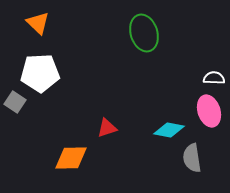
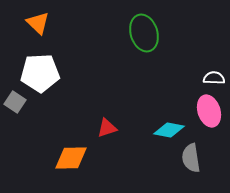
gray semicircle: moved 1 px left
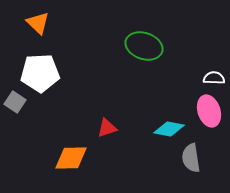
green ellipse: moved 13 px down; rotated 54 degrees counterclockwise
cyan diamond: moved 1 px up
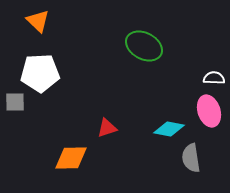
orange triangle: moved 2 px up
green ellipse: rotated 9 degrees clockwise
gray square: rotated 35 degrees counterclockwise
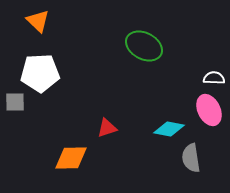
pink ellipse: moved 1 px up; rotated 8 degrees counterclockwise
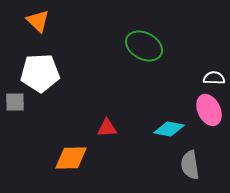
red triangle: rotated 15 degrees clockwise
gray semicircle: moved 1 px left, 7 px down
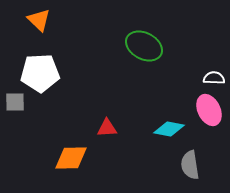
orange triangle: moved 1 px right, 1 px up
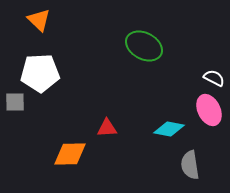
white semicircle: rotated 25 degrees clockwise
orange diamond: moved 1 px left, 4 px up
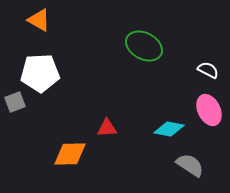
orange triangle: rotated 15 degrees counterclockwise
white semicircle: moved 6 px left, 8 px up
gray square: rotated 20 degrees counterclockwise
gray semicircle: rotated 132 degrees clockwise
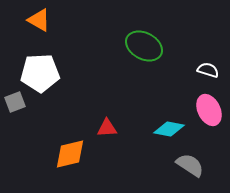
white semicircle: rotated 10 degrees counterclockwise
orange diamond: rotated 12 degrees counterclockwise
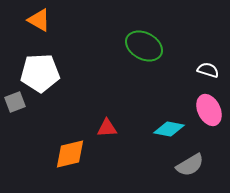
gray semicircle: rotated 116 degrees clockwise
